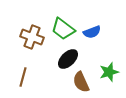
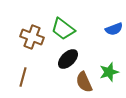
blue semicircle: moved 22 px right, 3 px up
brown semicircle: moved 3 px right
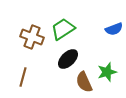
green trapezoid: rotated 110 degrees clockwise
green star: moved 2 px left
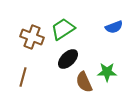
blue semicircle: moved 2 px up
green star: rotated 18 degrees clockwise
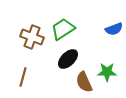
blue semicircle: moved 2 px down
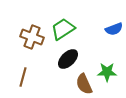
brown semicircle: moved 2 px down
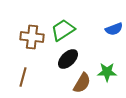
green trapezoid: moved 1 px down
brown cross: rotated 15 degrees counterclockwise
brown semicircle: moved 2 px left, 1 px up; rotated 125 degrees counterclockwise
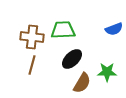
green trapezoid: rotated 30 degrees clockwise
black ellipse: moved 4 px right
brown line: moved 9 px right, 12 px up
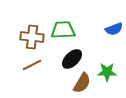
brown line: rotated 48 degrees clockwise
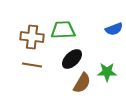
brown line: rotated 36 degrees clockwise
